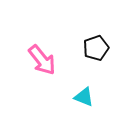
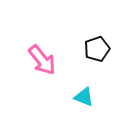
black pentagon: moved 1 px right, 1 px down
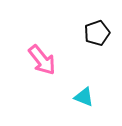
black pentagon: moved 16 px up
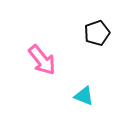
cyan triangle: moved 1 px up
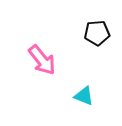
black pentagon: rotated 15 degrees clockwise
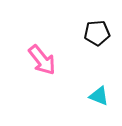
cyan triangle: moved 15 px right
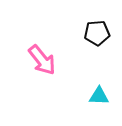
cyan triangle: rotated 20 degrees counterclockwise
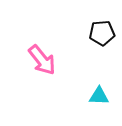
black pentagon: moved 5 px right
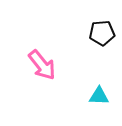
pink arrow: moved 5 px down
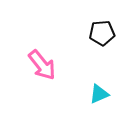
cyan triangle: moved 2 px up; rotated 25 degrees counterclockwise
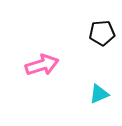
pink arrow: rotated 68 degrees counterclockwise
